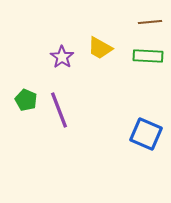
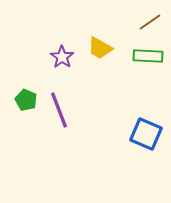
brown line: rotated 30 degrees counterclockwise
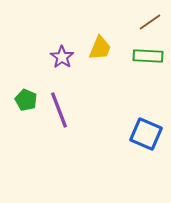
yellow trapezoid: rotated 96 degrees counterclockwise
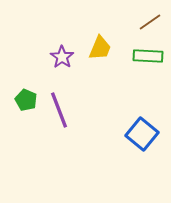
blue square: moved 4 px left; rotated 16 degrees clockwise
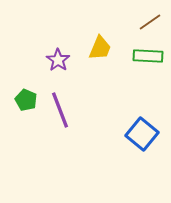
purple star: moved 4 px left, 3 px down
purple line: moved 1 px right
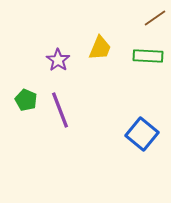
brown line: moved 5 px right, 4 px up
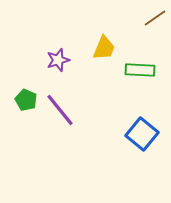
yellow trapezoid: moved 4 px right
green rectangle: moved 8 px left, 14 px down
purple star: rotated 20 degrees clockwise
purple line: rotated 18 degrees counterclockwise
